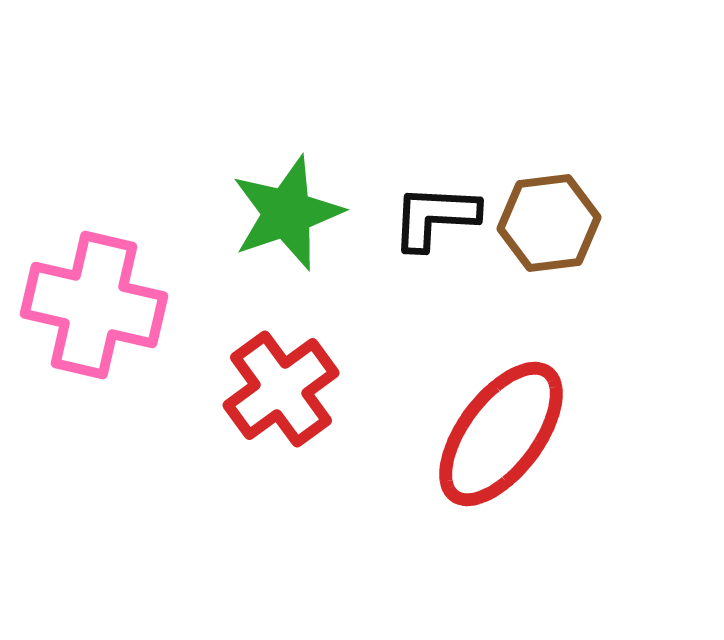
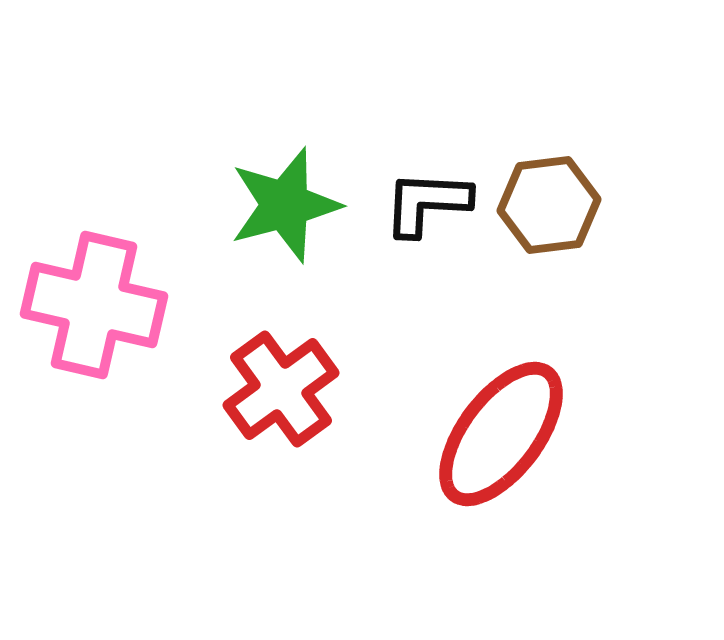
green star: moved 2 px left, 8 px up; rotated 4 degrees clockwise
black L-shape: moved 8 px left, 14 px up
brown hexagon: moved 18 px up
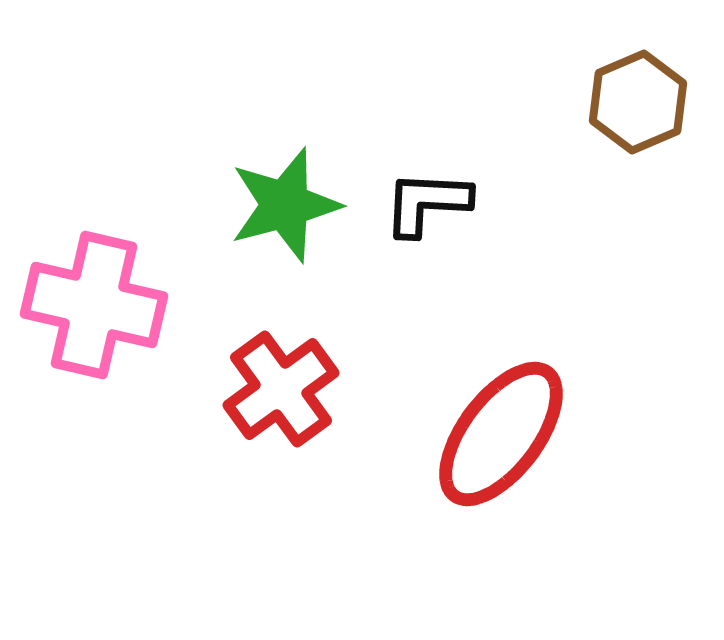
brown hexagon: moved 89 px right, 103 px up; rotated 16 degrees counterclockwise
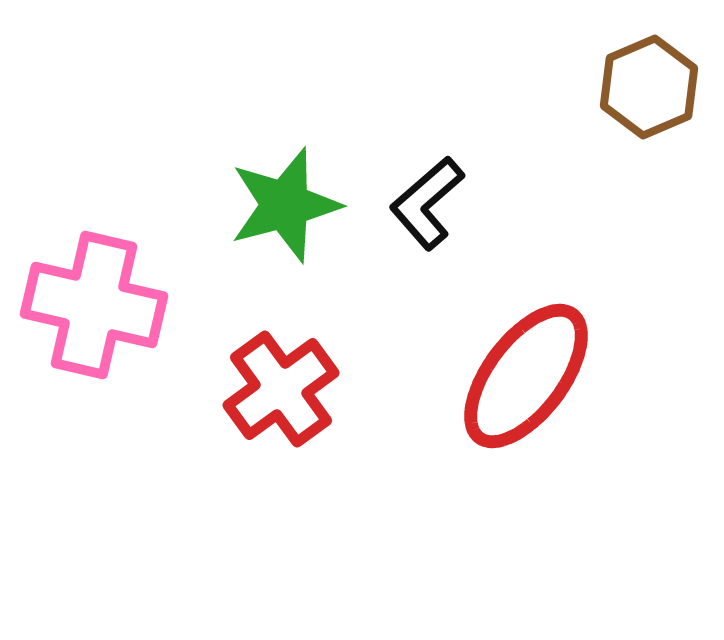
brown hexagon: moved 11 px right, 15 px up
black L-shape: rotated 44 degrees counterclockwise
red ellipse: moved 25 px right, 58 px up
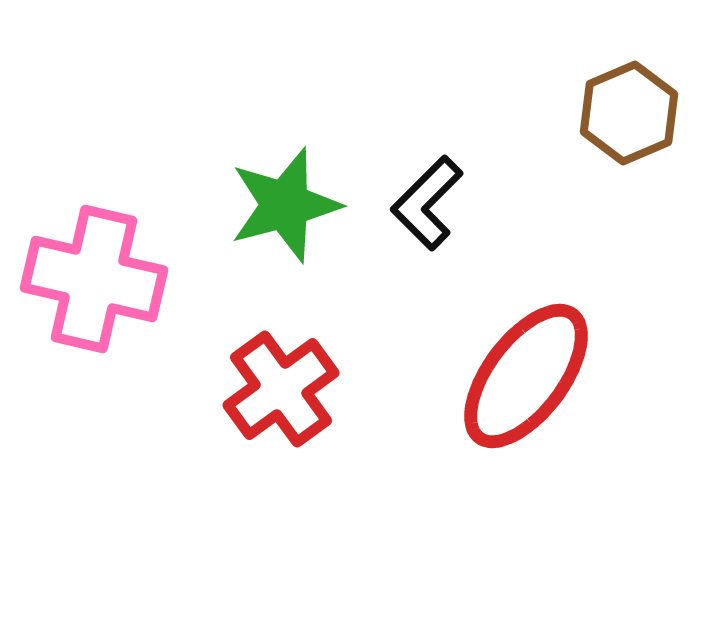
brown hexagon: moved 20 px left, 26 px down
black L-shape: rotated 4 degrees counterclockwise
pink cross: moved 26 px up
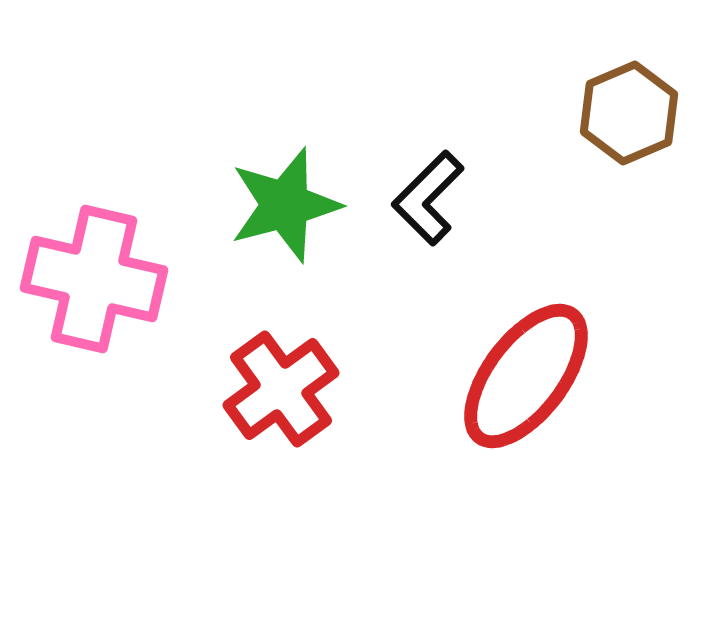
black L-shape: moved 1 px right, 5 px up
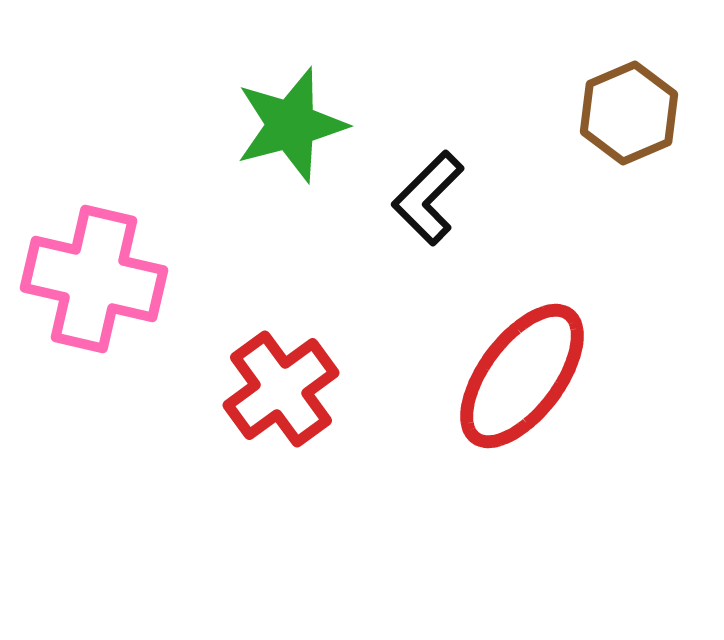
green star: moved 6 px right, 80 px up
red ellipse: moved 4 px left
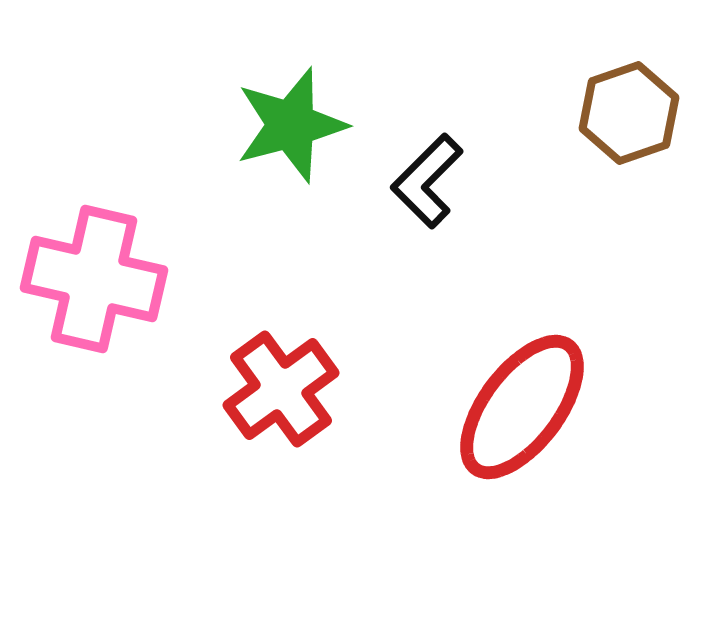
brown hexagon: rotated 4 degrees clockwise
black L-shape: moved 1 px left, 17 px up
red ellipse: moved 31 px down
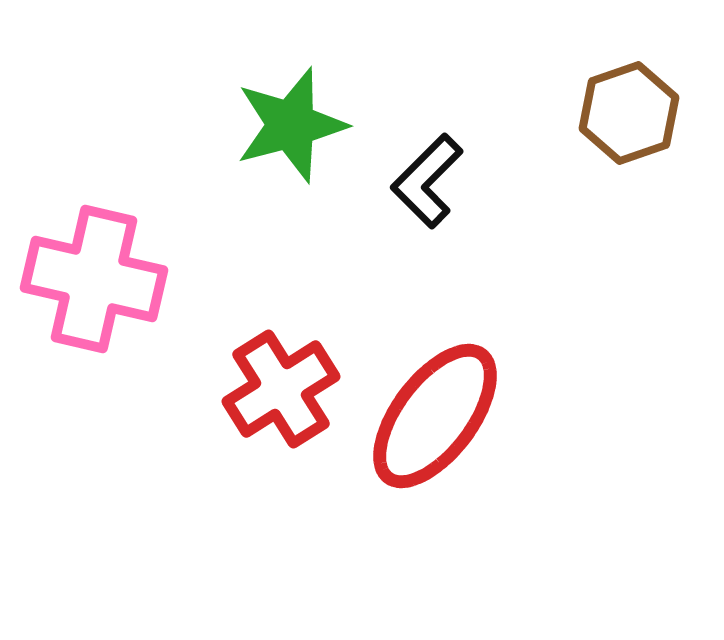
red cross: rotated 4 degrees clockwise
red ellipse: moved 87 px left, 9 px down
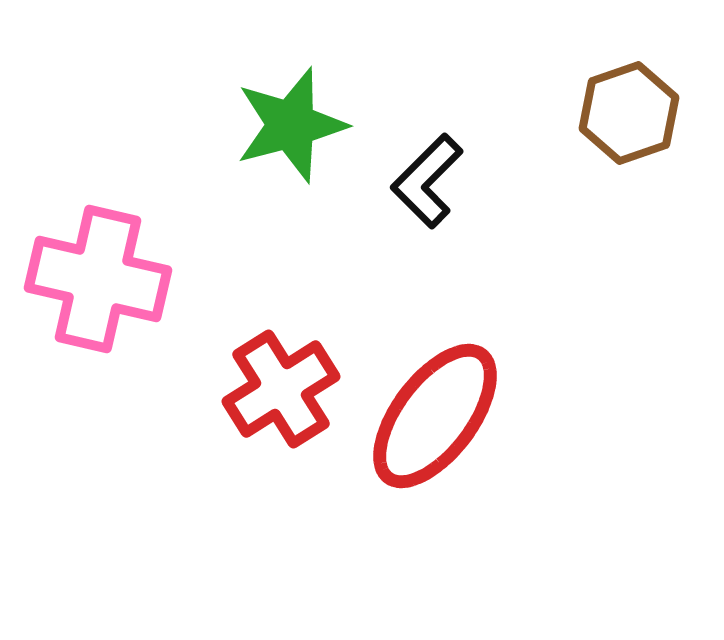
pink cross: moved 4 px right
